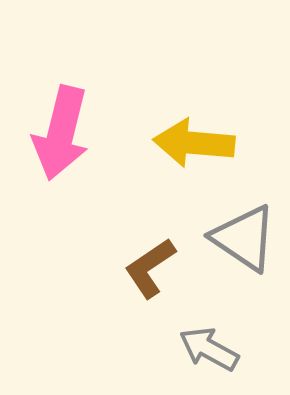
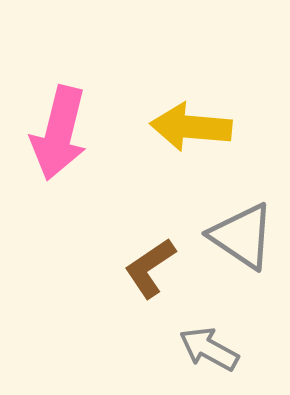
pink arrow: moved 2 px left
yellow arrow: moved 3 px left, 16 px up
gray triangle: moved 2 px left, 2 px up
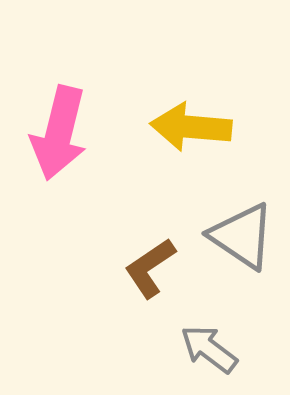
gray arrow: rotated 8 degrees clockwise
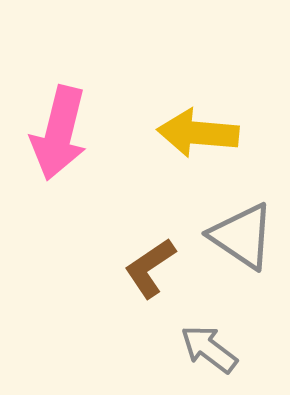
yellow arrow: moved 7 px right, 6 px down
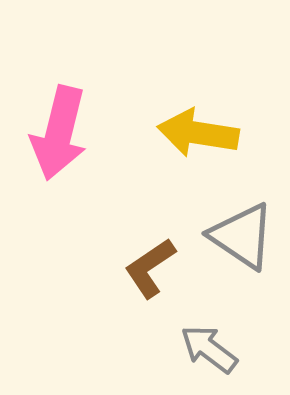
yellow arrow: rotated 4 degrees clockwise
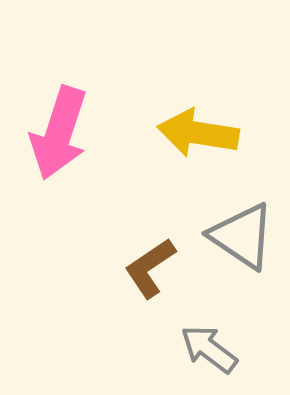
pink arrow: rotated 4 degrees clockwise
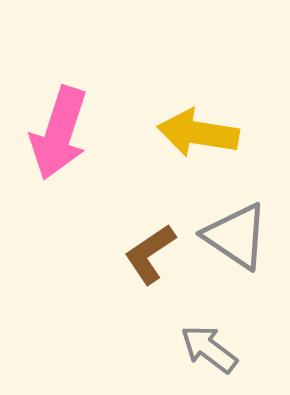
gray triangle: moved 6 px left
brown L-shape: moved 14 px up
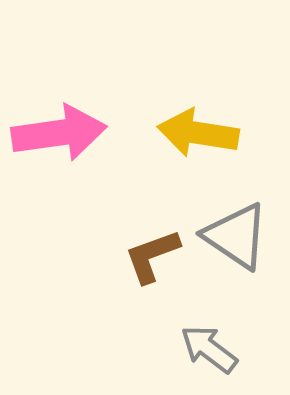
pink arrow: rotated 116 degrees counterclockwise
brown L-shape: moved 2 px right, 2 px down; rotated 14 degrees clockwise
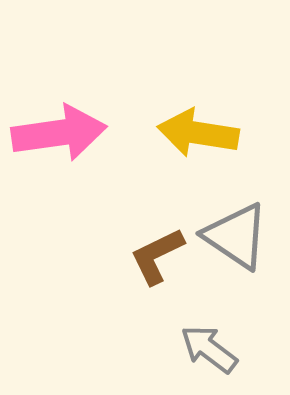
brown L-shape: moved 5 px right; rotated 6 degrees counterclockwise
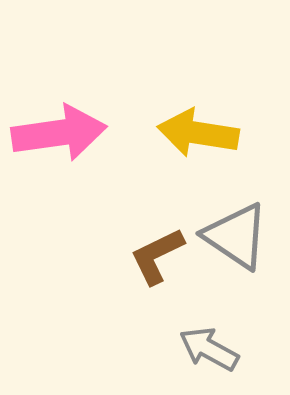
gray arrow: rotated 8 degrees counterclockwise
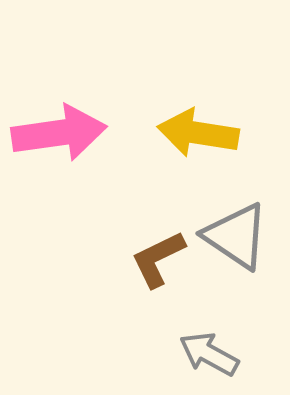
brown L-shape: moved 1 px right, 3 px down
gray arrow: moved 5 px down
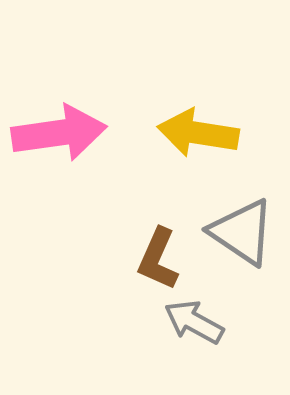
gray triangle: moved 6 px right, 4 px up
brown L-shape: rotated 40 degrees counterclockwise
gray arrow: moved 15 px left, 32 px up
